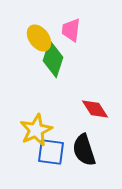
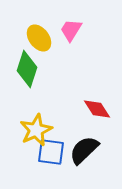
pink trapezoid: rotated 25 degrees clockwise
green diamond: moved 26 px left, 10 px down
red diamond: moved 2 px right
black semicircle: rotated 64 degrees clockwise
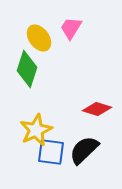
pink trapezoid: moved 2 px up
red diamond: rotated 40 degrees counterclockwise
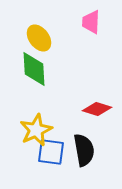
pink trapezoid: moved 20 px right, 6 px up; rotated 30 degrees counterclockwise
green diamond: moved 7 px right; rotated 21 degrees counterclockwise
black semicircle: rotated 124 degrees clockwise
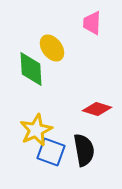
pink trapezoid: moved 1 px right, 1 px down
yellow ellipse: moved 13 px right, 10 px down
green diamond: moved 3 px left
blue square: rotated 12 degrees clockwise
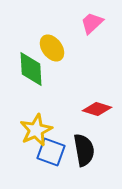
pink trapezoid: rotated 45 degrees clockwise
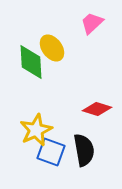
green diamond: moved 7 px up
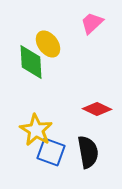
yellow ellipse: moved 4 px left, 4 px up
red diamond: rotated 8 degrees clockwise
yellow star: rotated 16 degrees counterclockwise
black semicircle: moved 4 px right, 2 px down
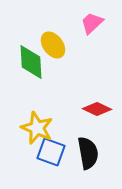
yellow ellipse: moved 5 px right, 1 px down
yellow star: moved 1 px right, 2 px up; rotated 8 degrees counterclockwise
black semicircle: moved 1 px down
